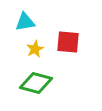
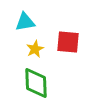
green diamond: rotated 72 degrees clockwise
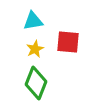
cyan triangle: moved 8 px right, 1 px up
green diamond: rotated 24 degrees clockwise
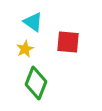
cyan triangle: moved 1 px down; rotated 45 degrees clockwise
yellow star: moved 10 px left
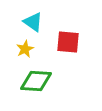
green diamond: moved 2 px up; rotated 72 degrees clockwise
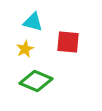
cyan triangle: rotated 20 degrees counterclockwise
green diamond: rotated 20 degrees clockwise
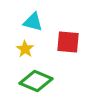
yellow star: rotated 12 degrees counterclockwise
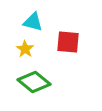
green diamond: moved 2 px left, 1 px down; rotated 16 degrees clockwise
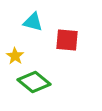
red square: moved 1 px left, 2 px up
yellow star: moved 10 px left, 7 px down
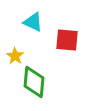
cyan triangle: rotated 10 degrees clockwise
green diamond: rotated 56 degrees clockwise
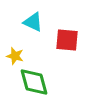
yellow star: rotated 18 degrees counterclockwise
green diamond: rotated 20 degrees counterclockwise
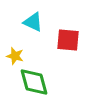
red square: moved 1 px right
